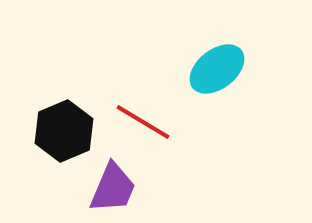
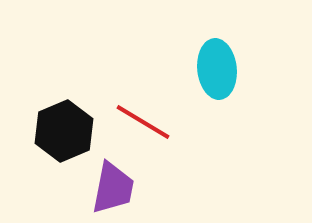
cyan ellipse: rotated 58 degrees counterclockwise
purple trapezoid: rotated 12 degrees counterclockwise
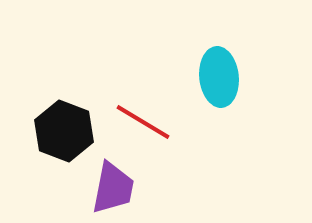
cyan ellipse: moved 2 px right, 8 px down
black hexagon: rotated 16 degrees counterclockwise
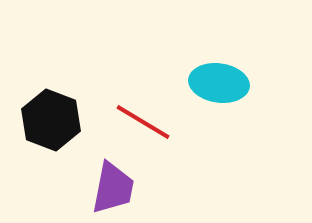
cyan ellipse: moved 6 px down; rotated 76 degrees counterclockwise
black hexagon: moved 13 px left, 11 px up
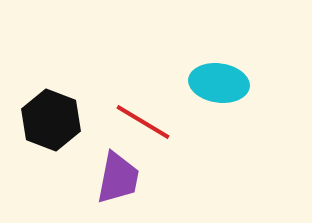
purple trapezoid: moved 5 px right, 10 px up
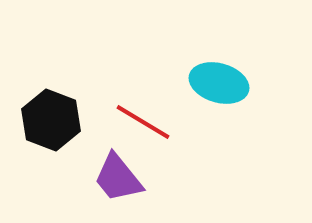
cyan ellipse: rotated 8 degrees clockwise
purple trapezoid: rotated 130 degrees clockwise
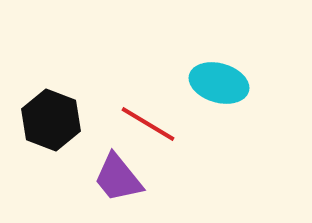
red line: moved 5 px right, 2 px down
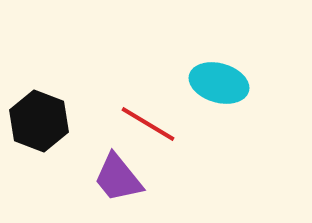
black hexagon: moved 12 px left, 1 px down
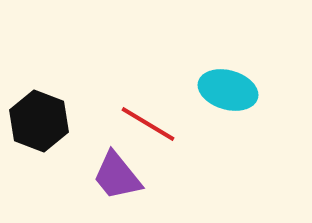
cyan ellipse: moved 9 px right, 7 px down
purple trapezoid: moved 1 px left, 2 px up
